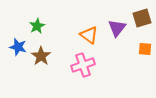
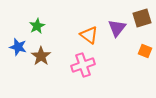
orange square: moved 2 px down; rotated 16 degrees clockwise
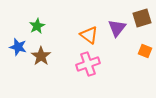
pink cross: moved 5 px right, 1 px up
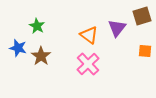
brown square: moved 2 px up
green star: rotated 14 degrees counterclockwise
blue star: moved 1 px down
orange square: rotated 16 degrees counterclockwise
pink cross: rotated 25 degrees counterclockwise
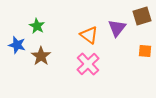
blue star: moved 1 px left, 3 px up
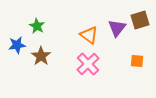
brown square: moved 2 px left, 4 px down
blue star: rotated 24 degrees counterclockwise
orange square: moved 8 px left, 10 px down
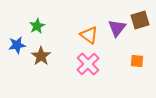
green star: rotated 14 degrees clockwise
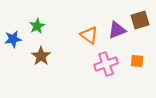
purple triangle: moved 2 px down; rotated 30 degrees clockwise
blue star: moved 4 px left, 6 px up
pink cross: moved 18 px right; rotated 25 degrees clockwise
